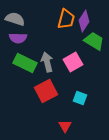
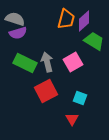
purple diamond: rotated 15 degrees clockwise
purple semicircle: moved 5 px up; rotated 18 degrees counterclockwise
red triangle: moved 7 px right, 7 px up
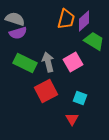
gray arrow: moved 1 px right
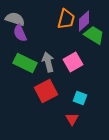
purple semicircle: moved 2 px right; rotated 84 degrees clockwise
green trapezoid: moved 6 px up
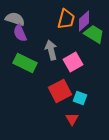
green trapezoid: moved 1 px up
gray arrow: moved 3 px right, 12 px up
red square: moved 14 px right
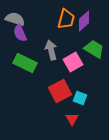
green trapezoid: moved 15 px down
